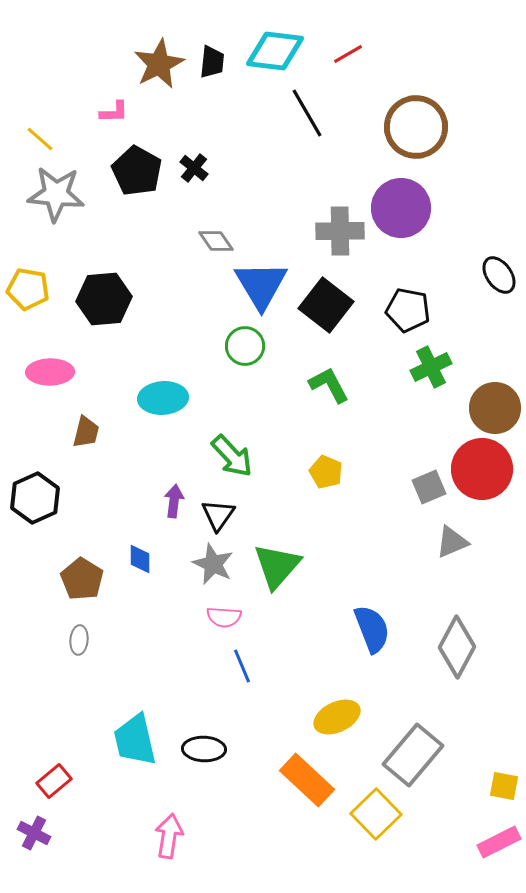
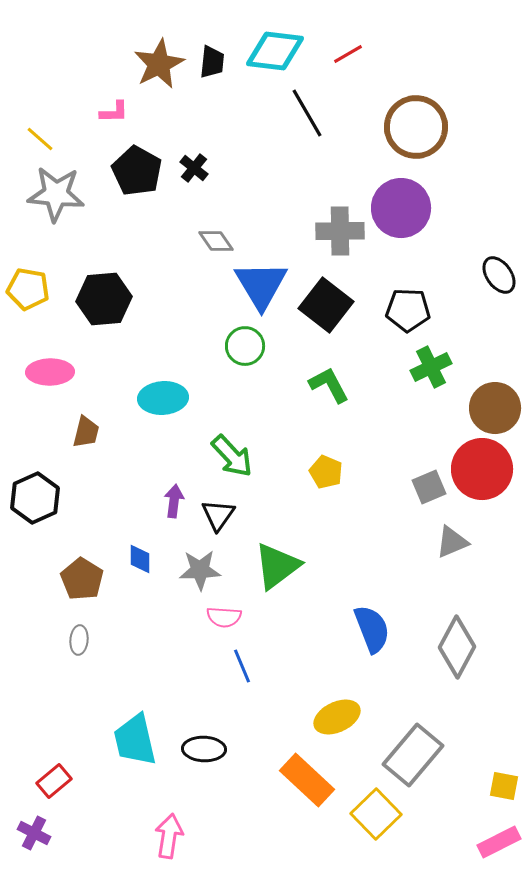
black pentagon at (408, 310): rotated 9 degrees counterclockwise
gray star at (213, 564): moved 13 px left, 6 px down; rotated 27 degrees counterclockwise
green triangle at (277, 566): rotated 12 degrees clockwise
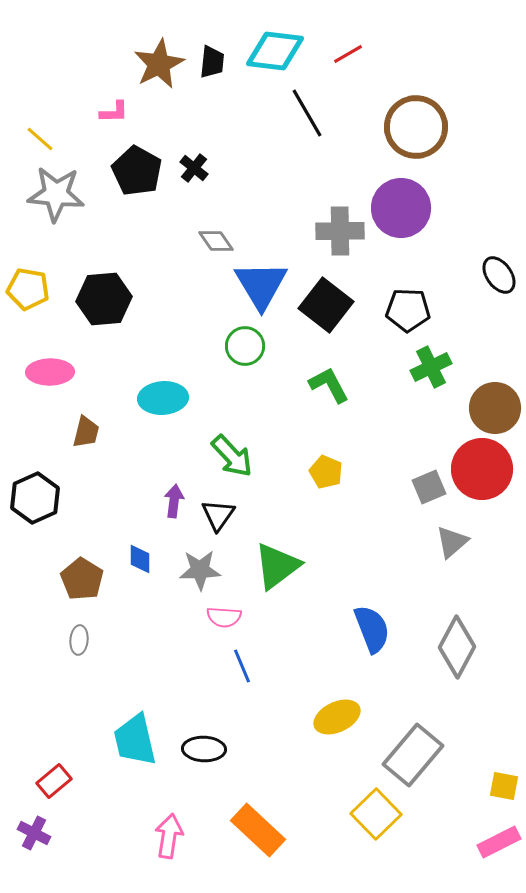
gray triangle at (452, 542): rotated 18 degrees counterclockwise
orange rectangle at (307, 780): moved 49 px left, 50 px down
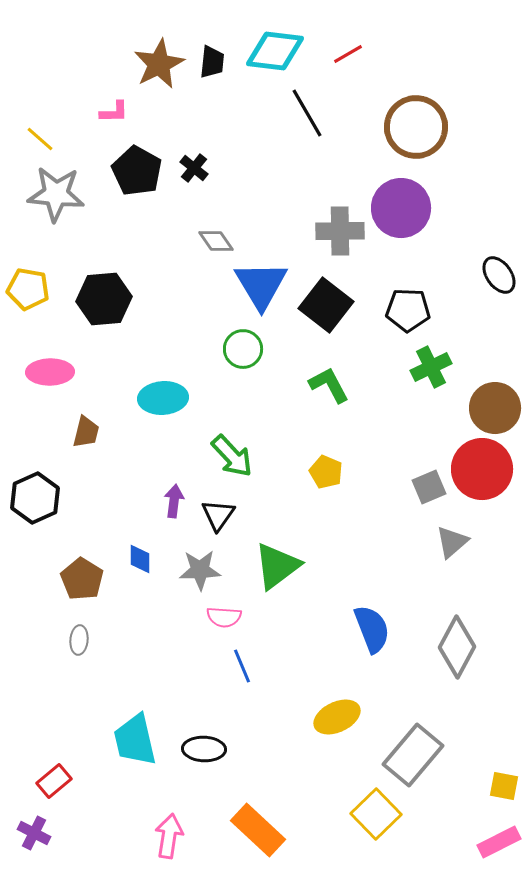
green circle at (245, 346): moved 2 px left, 3 px down
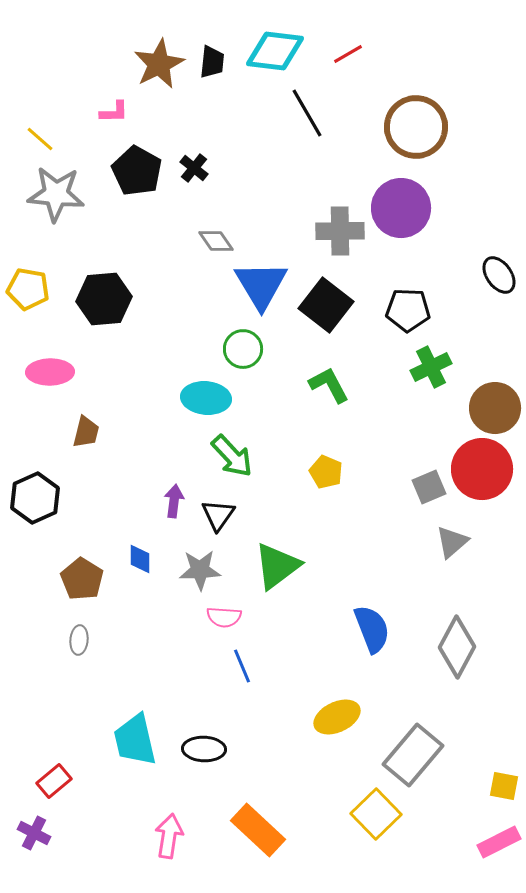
cyan ellipse at (163, 398): moved 43 px right; rotated 9 degrees clockwise
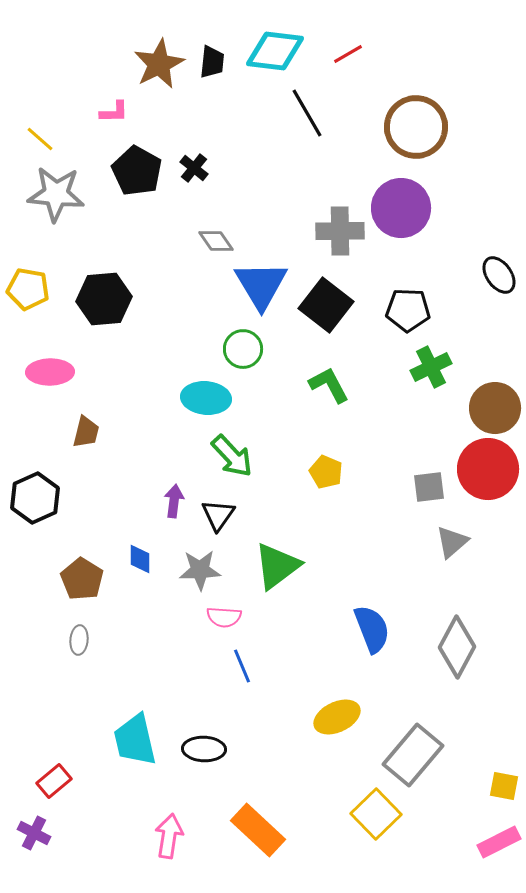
red circle at (482, 469): moved 6 px right
gray square at (429, 487): rotated 16 degrees clockwise
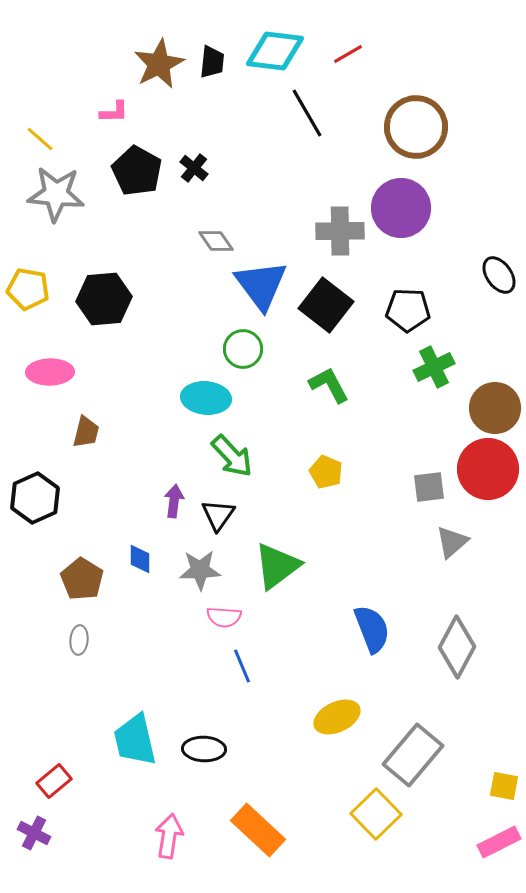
blue triangle at (261, 285): rotated 6 degrees counterclockwise
green cross at (431, 367): moved 3 px right
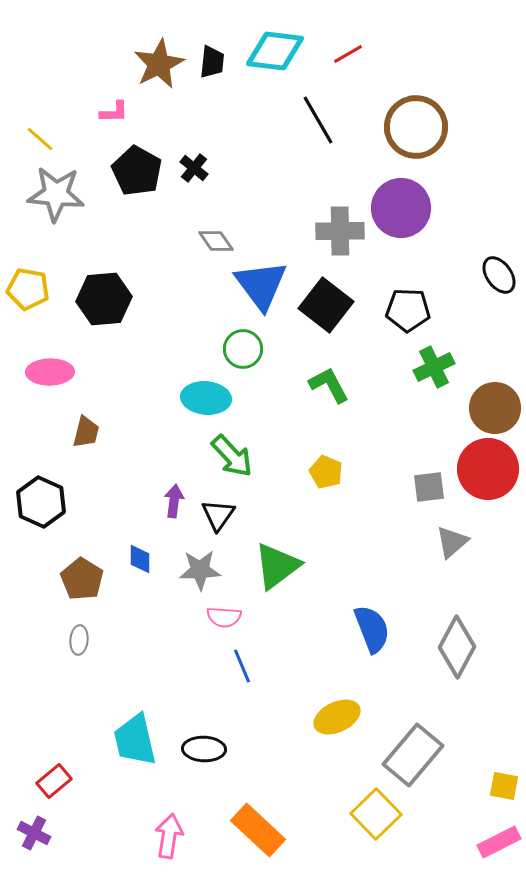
black line at (307, 113): moved 11 px right, 7 px down
black hexagon at (35, 498): moved 6 px right, 4 px down; rotated 12 degrees counterclockwise
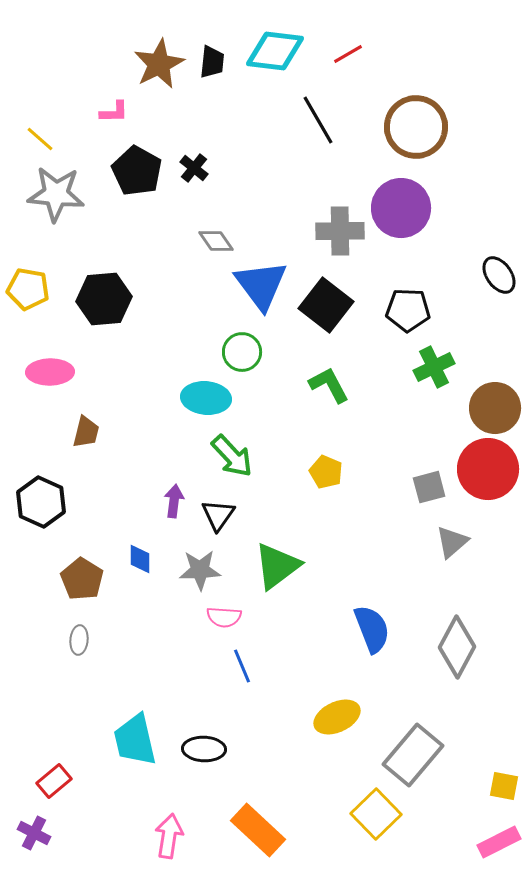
green circle at (243, 349): moved 1 px left, 3 px down
gray square at (429, 487): rotated 8 degrees counterclockwise
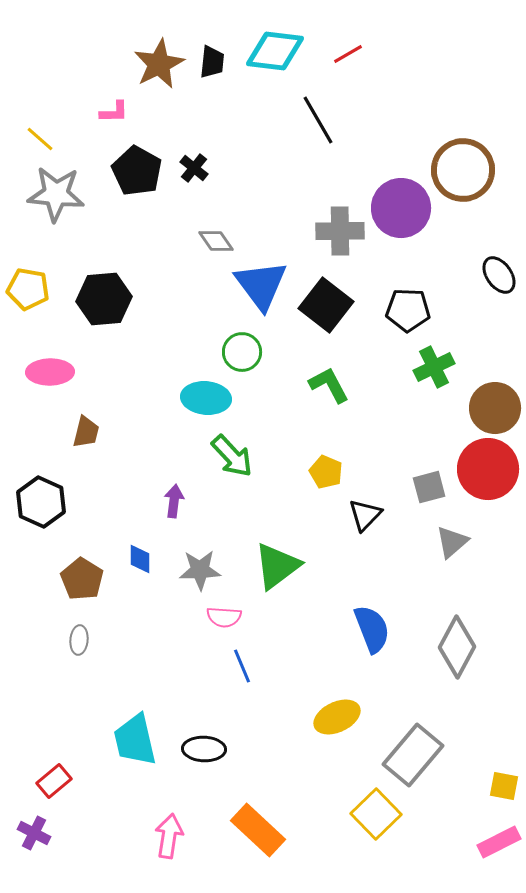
brown circle at (416, 127): moved 47 px right, 43 px down
black triangle at (218, 515): moved 147 px right; rotated 9 degrees clockwise
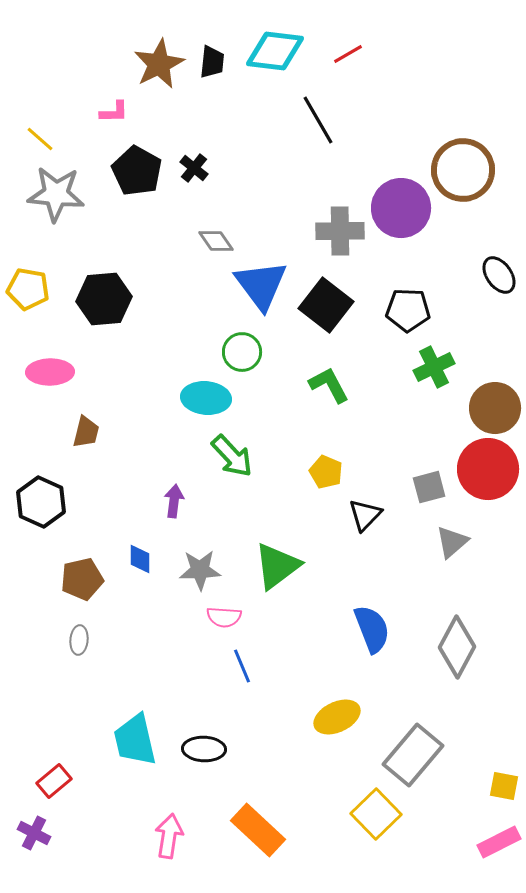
brown pentagon at (82, 579): rotated 27 degrees clockwise
